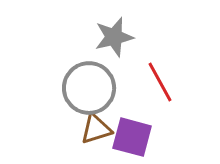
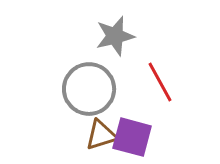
gray star: moved 1 px right, 1 px up
gray circle: moved 1 px down
brown triangle: moved 5 px right, 6 px down
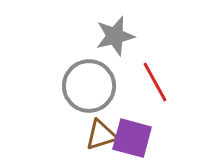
red line: moved 5 px left
gray circle: moved 3 px up
purple square: moved 1 px down
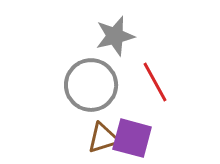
gray circle: moved 2 px right, 1 px up
brown triangle: moved 2 px right, 3 px down
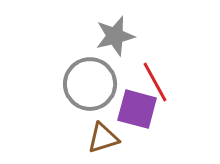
gray circle: moved 1 px left, 1 px up
purple square: moved 5 px right, 29 px up
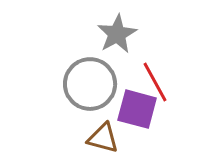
gray star: moved 2 px right, 2 px up; rotated 15 degrees counterclockwise
brown triangle: rotated 32 degrees clockwise
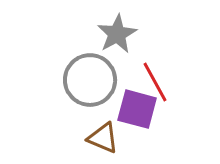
gray circle: moved 4 px up
brown triangle: rotated 8 degrees clockwise
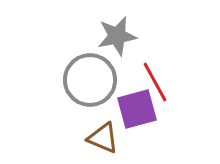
gray star: moved 2 px down; rotated 18 degrees clockwise
purple square: rotated 30 degrees counterclockwise
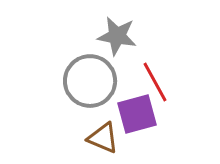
gray star: rotated 21 degrees clockwise
gray circle: moved 1 px down
purple square: moved 5 px down
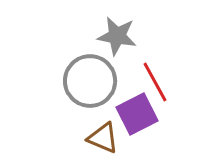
purple square: rotated 12 degrees counterclockwise
